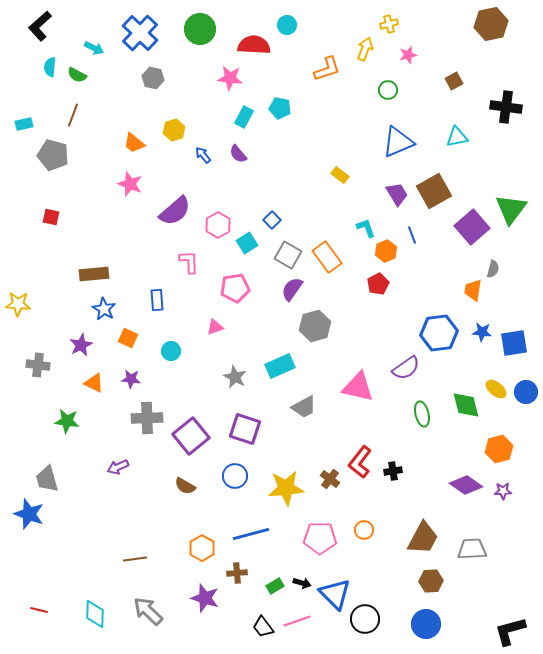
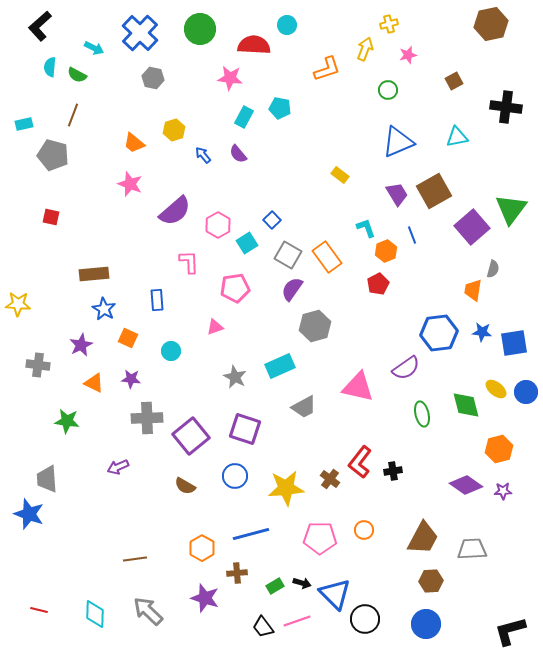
gray trapezoid at (47, 479): rotated 12 degrees clockwise
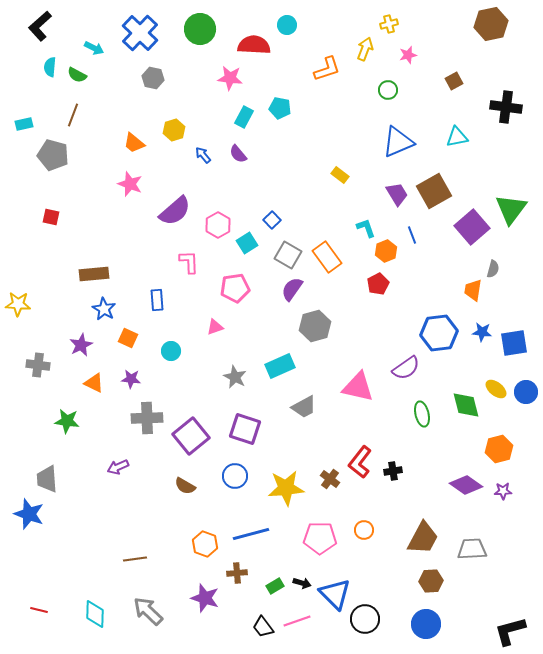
orange hexagon at (202, 548): moved 3 px right, 4 px up; rotated 10 degrees counterclockwise
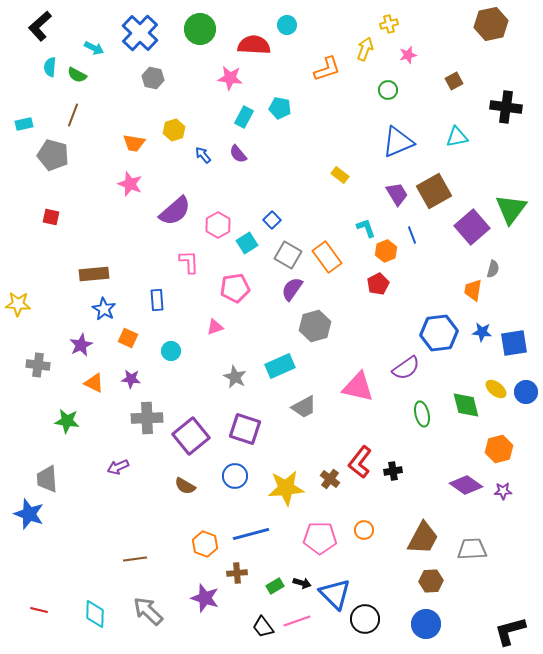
orange trapezoid at (134, 143): rotated 30 degrees counterclockwise
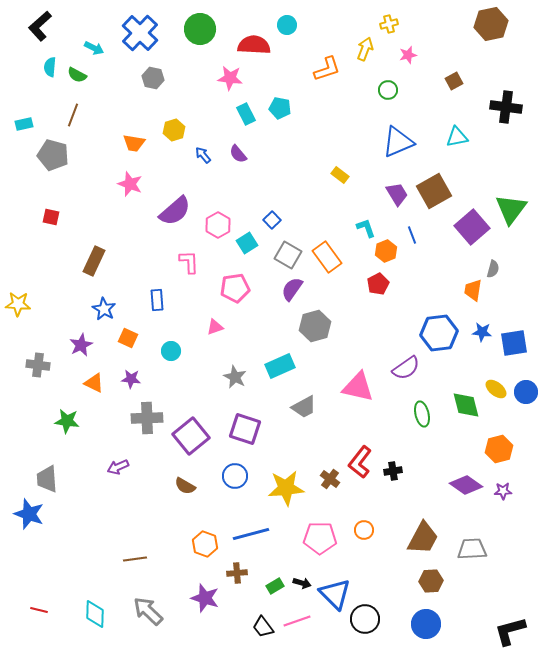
cyan rectangle at (244, 117): moved 2 px right, 3 px up; rotated 55 degrees counterclockwise
brown rectangle at (94, 274): moved 13 px up; rotated 60 degrees counterclockwise
